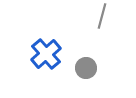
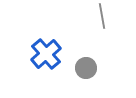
gray line: rotated 25 degrees counterclockwise
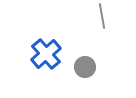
gray circle: moved 1 px left, 1 px up
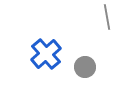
gray line: moved 5 px right, 1 px down
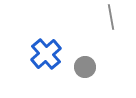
gray line: moved 4 px right
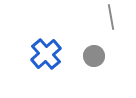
gray circle: moved 9 px right, 11 px up
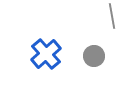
gray line: moved 1 px right, 1 px up
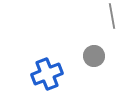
blue cross: moved 1 px right, 20 px down; rotated 20 degrees clockwise
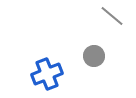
gray line: rotated 40 degrees counterclockwise
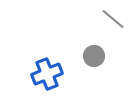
gray line: moved 1 px right, 3 px down
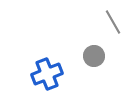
gray line: moved 3 px down; rotated 20 degrees clockwise
